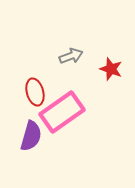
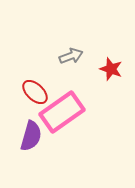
red ellipse: rotated 32 degrees counterclockwise
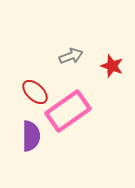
red star: moved 1 px right, 3 px up
pink rectangle: moved 6 px right, 1 px up
purple semicircle: rotated 16 degrees counterclockwise
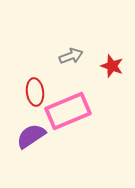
red ellipse: rotated 40 degrees clockwise
pink rectangle: rotated 12 degrees clockwise
purple semicircle: rotated 124 degrees counterclockwise
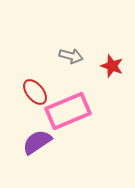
gray arrow: rotated 35 degrees clockwise
red ellipse: rotated 32 degrees counterclockwise
purple semicircle: moved 6 px right, 6 px down
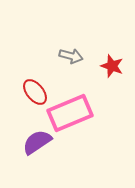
pink rectangle: moved 2 px right, 2 px down
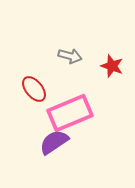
gray arrow: moved 1 px left
red ellipse: moved 1 px left, 3 px up
purple semicircle: moved 17 px right
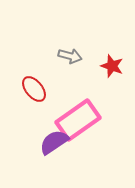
pink rectangle: moved 8 px right, 7 px down; rotated 12 degrees counterclockwise
